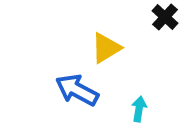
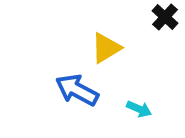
cyan arrow: rotated 105 degrees clockwise
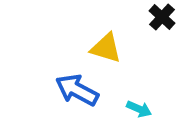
black cross: moved 3 px left
yellow triangle: rotated 48 degrees clockwise
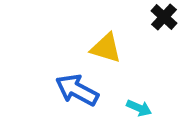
black cross: moved 2 px right
cyan arrow: moved 1 px up
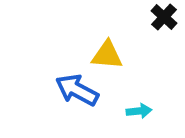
yellow triangle: moved 1 px right, 7 px down; rotated 12 degrees counterclockwise
cyan arrow: moved 3 px down; rotated 30 degrees counterclockwise
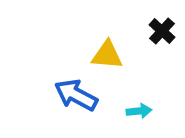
black cross: moved 2 px left, 14 px down
blue arrow: moved 1 px left, 5 px down
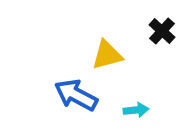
yellow triangle: rotated 20 degrees counterclockwise
cyan arrow: moved 3 px left, 1 px up
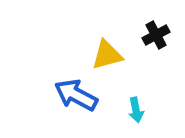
black cross: moved 6 px left, 4 px down; rotated 20 degrees clockwise
cyan arrow: rotated 85 degrees clockwise
